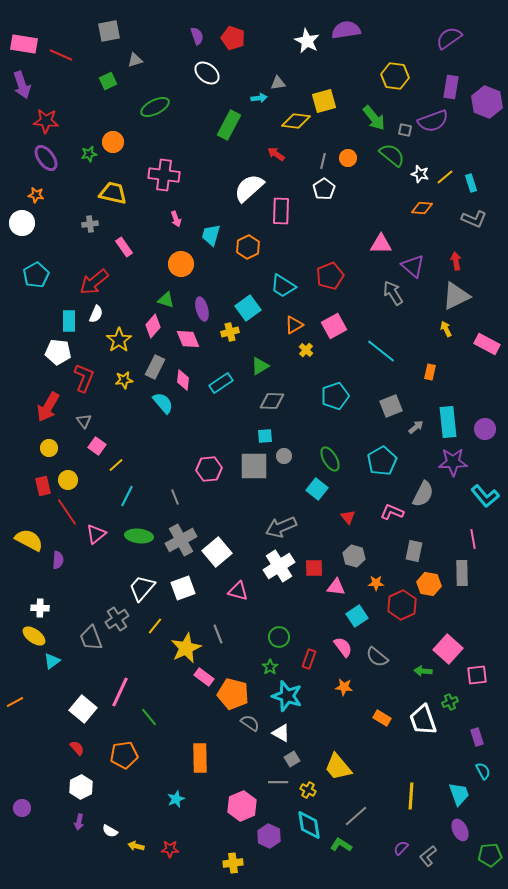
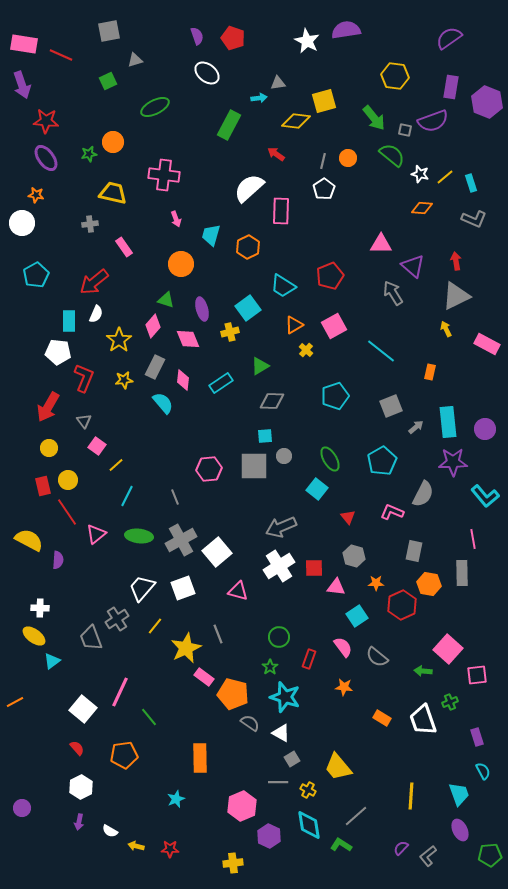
cyan star at (287, 696): moved 2 px left, 1 px down
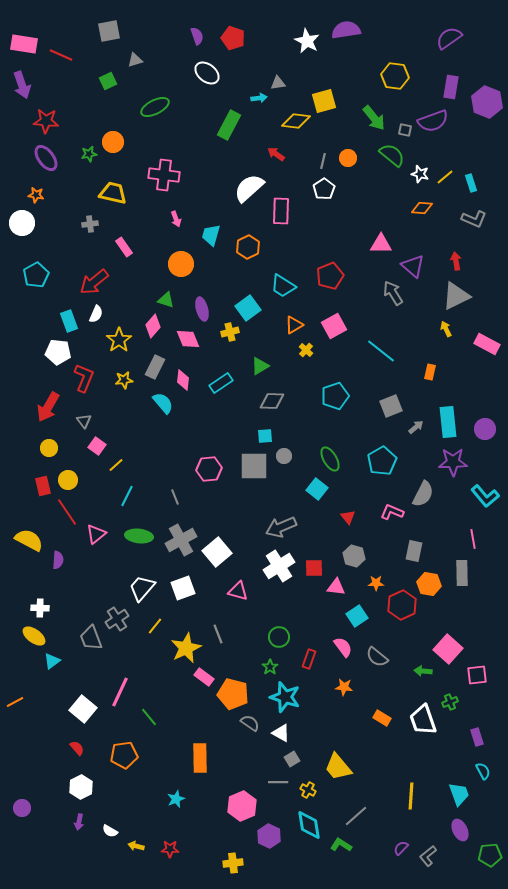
cyan rectangle at (69, 321): rotated 20 degrees counterclockwise
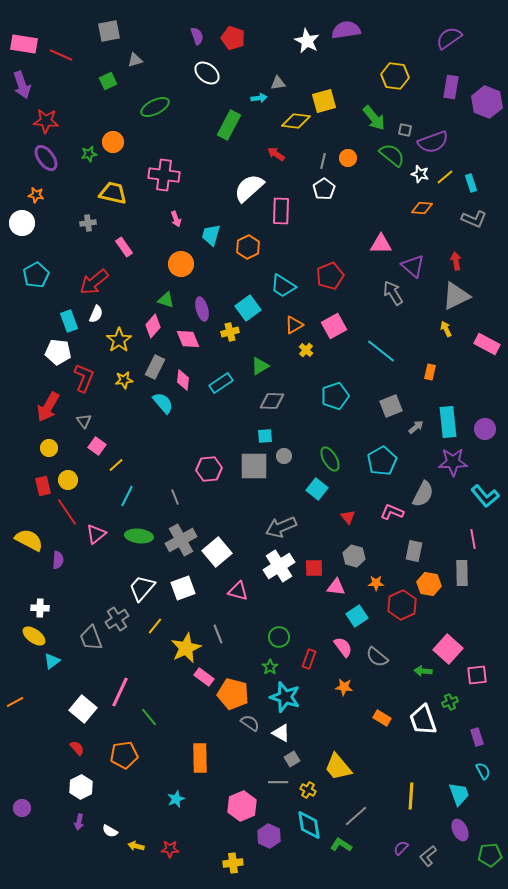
purple semicircle at (433, 121): moved 21 px down
gray cross at (90, 224): moved 2 px left, 1 px up
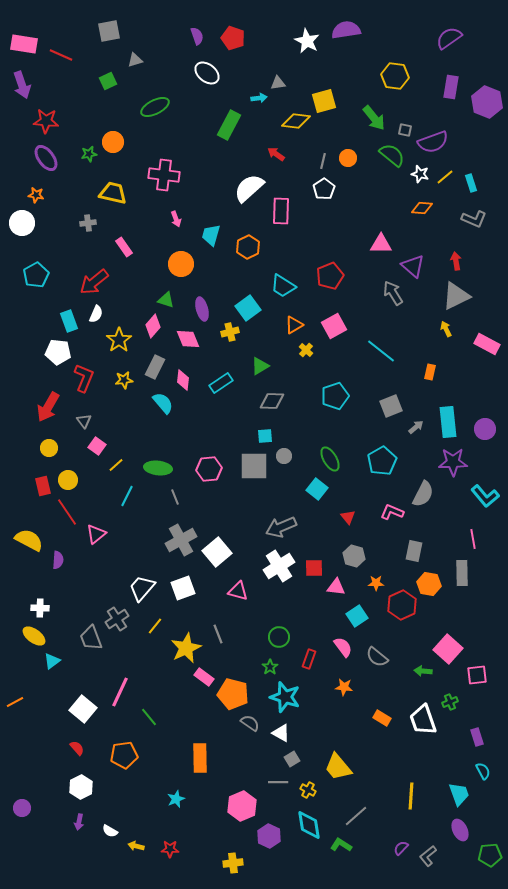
green ellipse at (139, 536): moved 19 px right, 68 px up
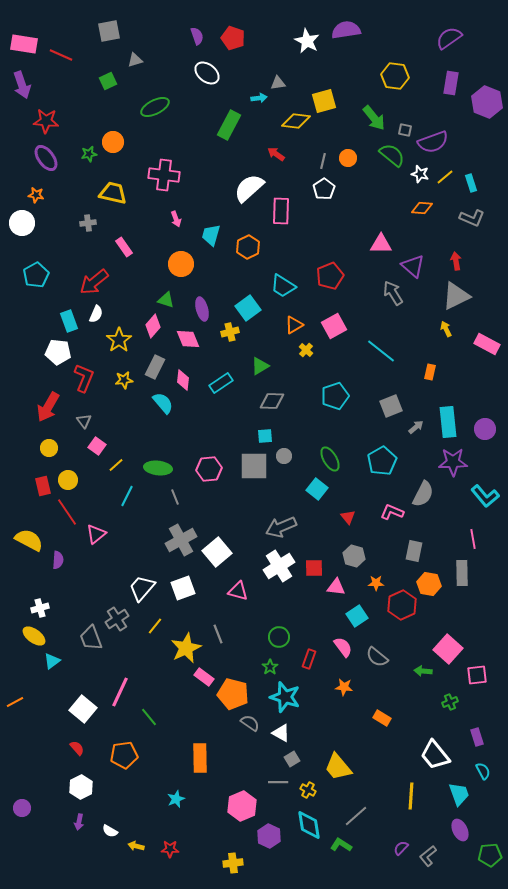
purple rectangle at (451, 87): moved 4 px up
gray L-shape at (474, 219): moved 2 px left, 1 px up
white cross at (40, 608): rotated 18 degrees counterclockwise
white trapezoid at (423, 720): moved 12 px right, 35 px down; rotated 20 degrees counterclockwise
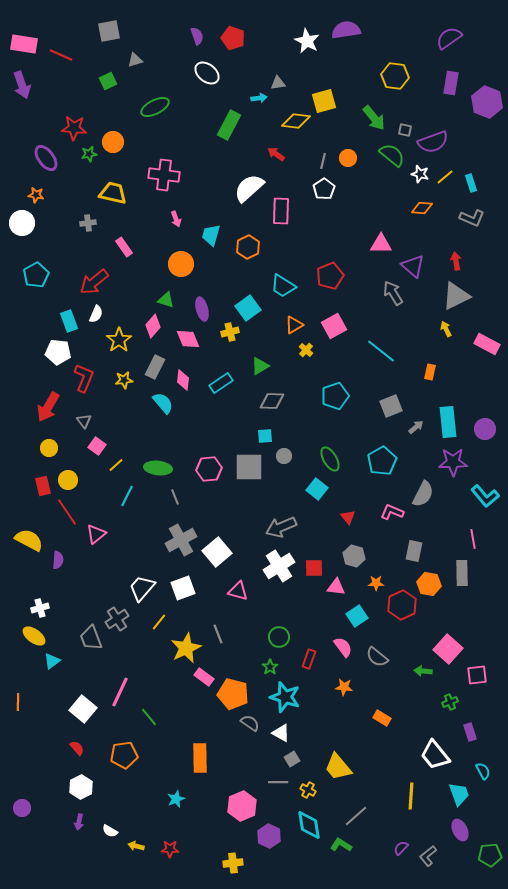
red star at (46, 121): moved 28 px right, 7 px down
gray square at (254, 466): moved 5 px left, 1 px down
yellow line at (155, 626): moved 4 px right, 4 px up
orange line at (15, 702): moved 3 px right; rotated 60 degrees counterclockwise
purple rectangle at (477, 737): moved 7 px left, 5 px up
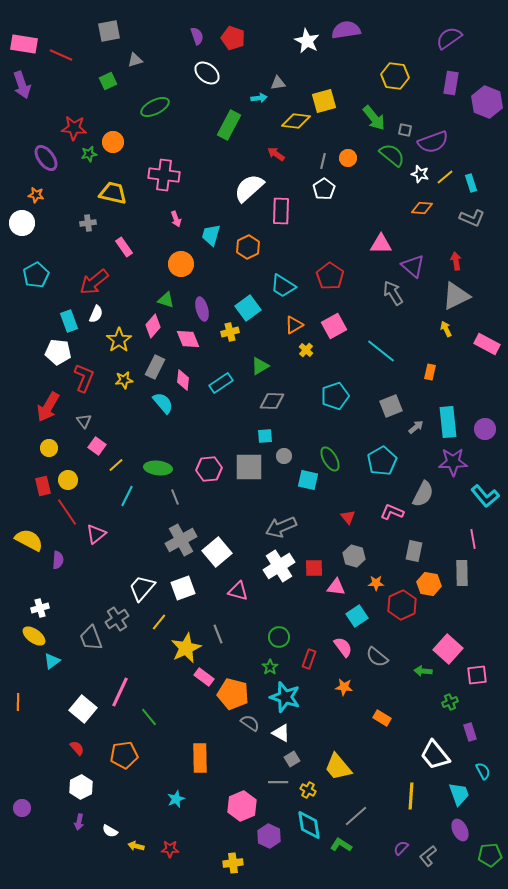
red pentagon at (330, 276): rotated 16 degrees counterclockwise
cyan square at (317, 489): moved 9 px left, 9 px up; rotated 25 degrees counterclockwise
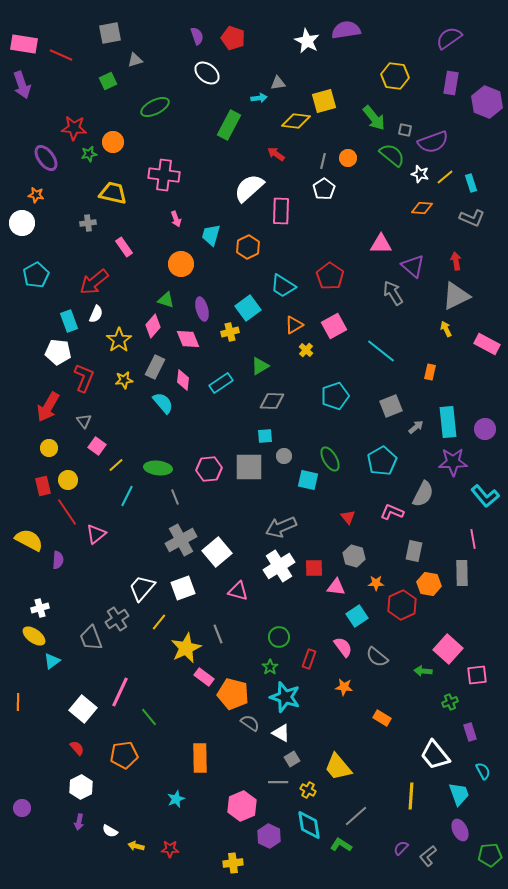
gray square at (109, 31): moved 1 px right, 2 px down
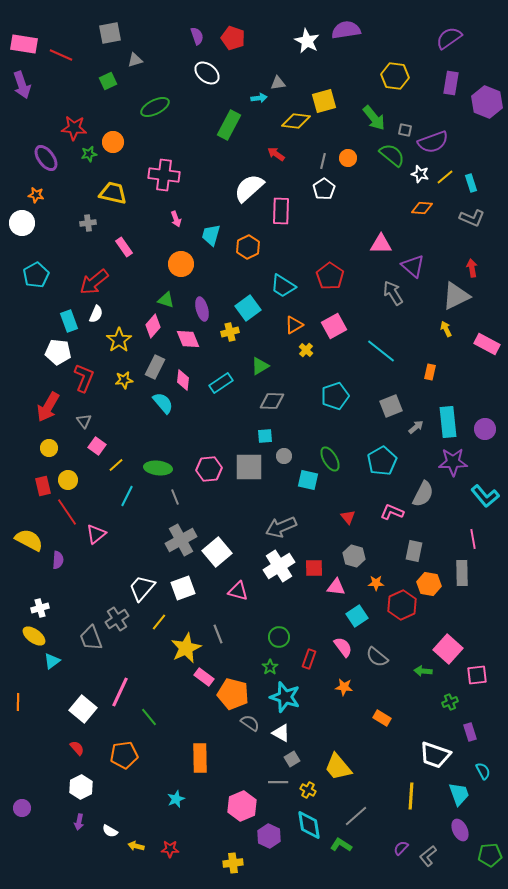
red arrow at (456, 261): moved 16 px right, 7 px down
white trapezoid at (435, 755): rotated 32 degrees counterclockwise
